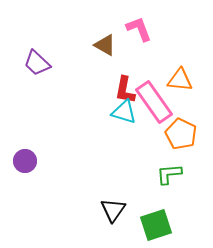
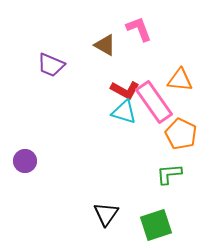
purple trapezoid: moved 14 px right, 2 px down; rotated 20 degrees counterclockwise
red L-shape: rotated 72 degrees counterclockwise
black triangle: moved 7 px left, 4 px down
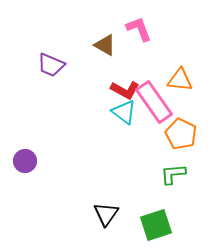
cyan triangle: rotated 20 degrees clockwise
green L-shape: moved 4 px right
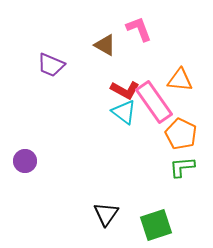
green L-shape: moved 9 px right, 7 px up
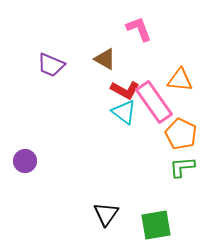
brown triangle: moved 14 px down
green square: rotated 8 degrees clockwise
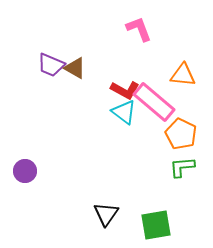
brown triangle: moved 30 px left, 9 px down
orange triangle: moved 3 px right, 5 px up
pink rectangle: rotated 15 degrees counterclockwise
purple circle: moved 10 px down
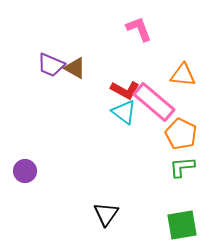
green square: moved 26 px right
